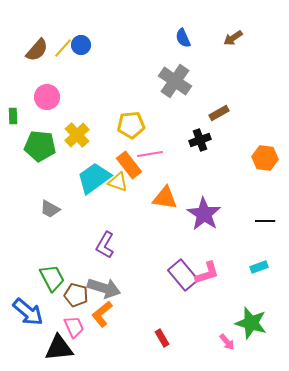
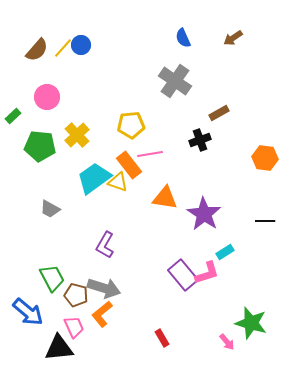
green rectangle: rotated 49 degrees clockwise
cyan rectangle: moved 34 px left, 15 px up; rotated 12 degrees counterclockwise
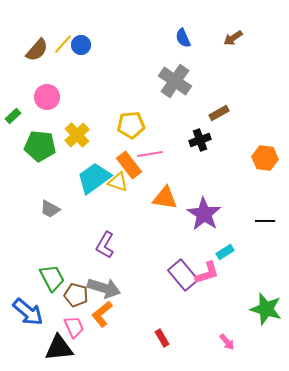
yellow line: moved 4 px up
green star: moved 15 px right, 14 px up
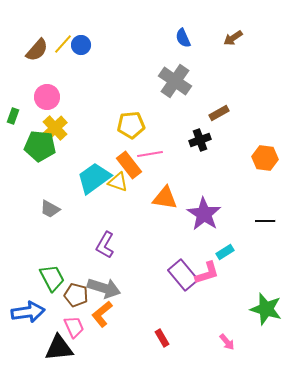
green rectangle: rotated 28 degrees counterclockwise
yellow cross: moved 22 px left, 7 px up
blue arrow: rotated 48 degrees counterclockwise
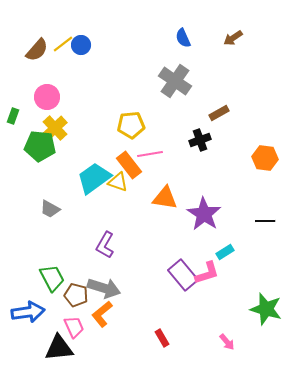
yellow line: rotated 10 degrees clockwise
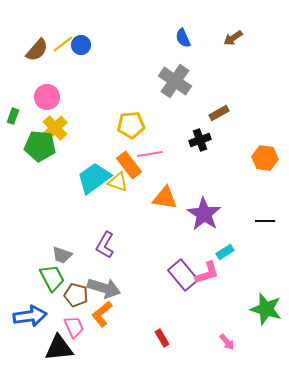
gray trapezoid: moved 12 px right, 46 px down; rotated 10 degrees counterclockwise
blue arrow: moved 2 px right, 4 px down
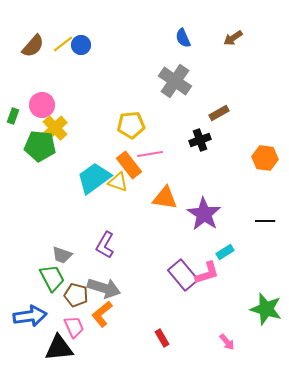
brown semicircle: moved 4 px left, 4 px up
pink circle: moved 5 px left, 8 px down
